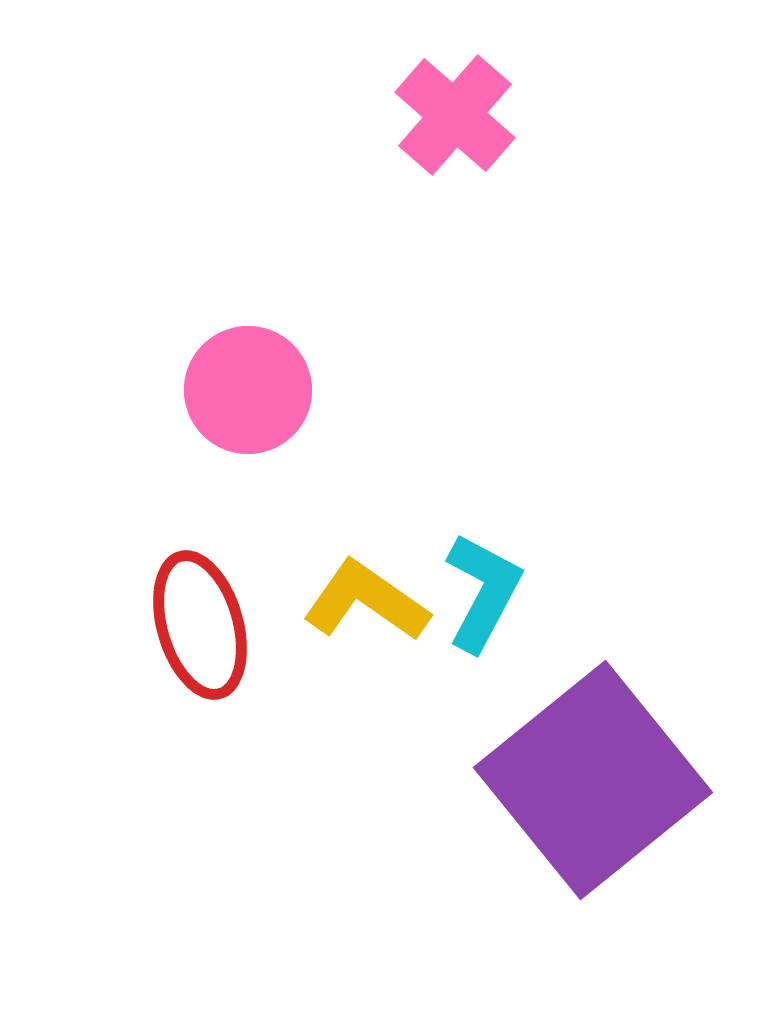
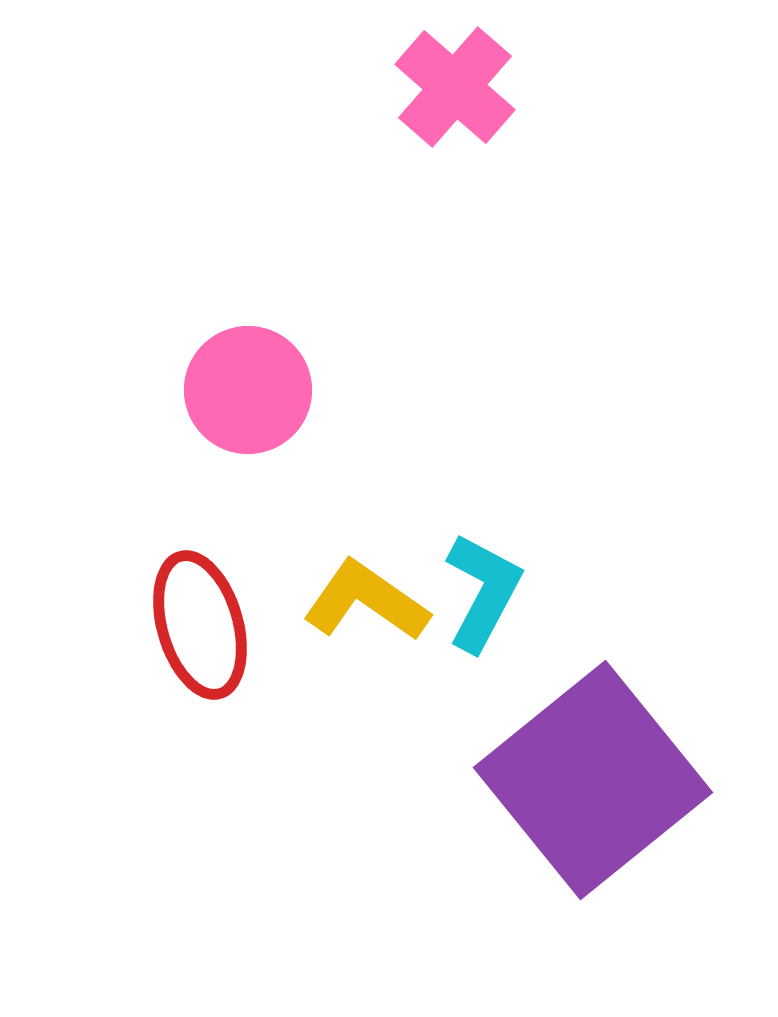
pink cross: moved 28 px up
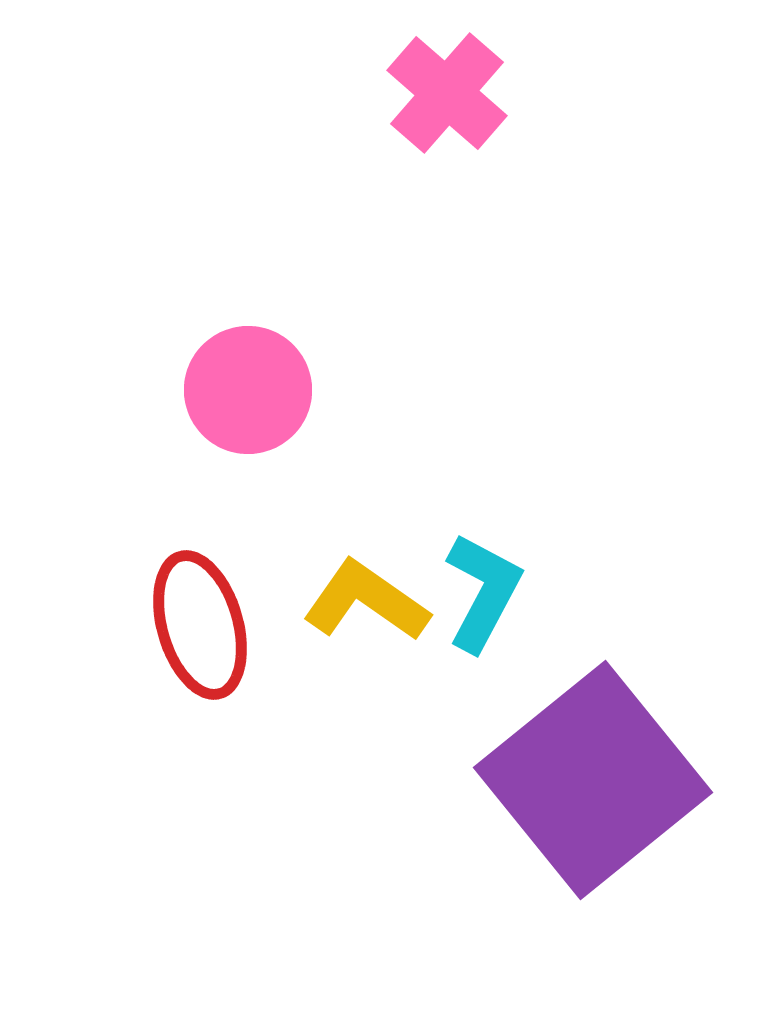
pink cross: moved 8 px left, 6 px down
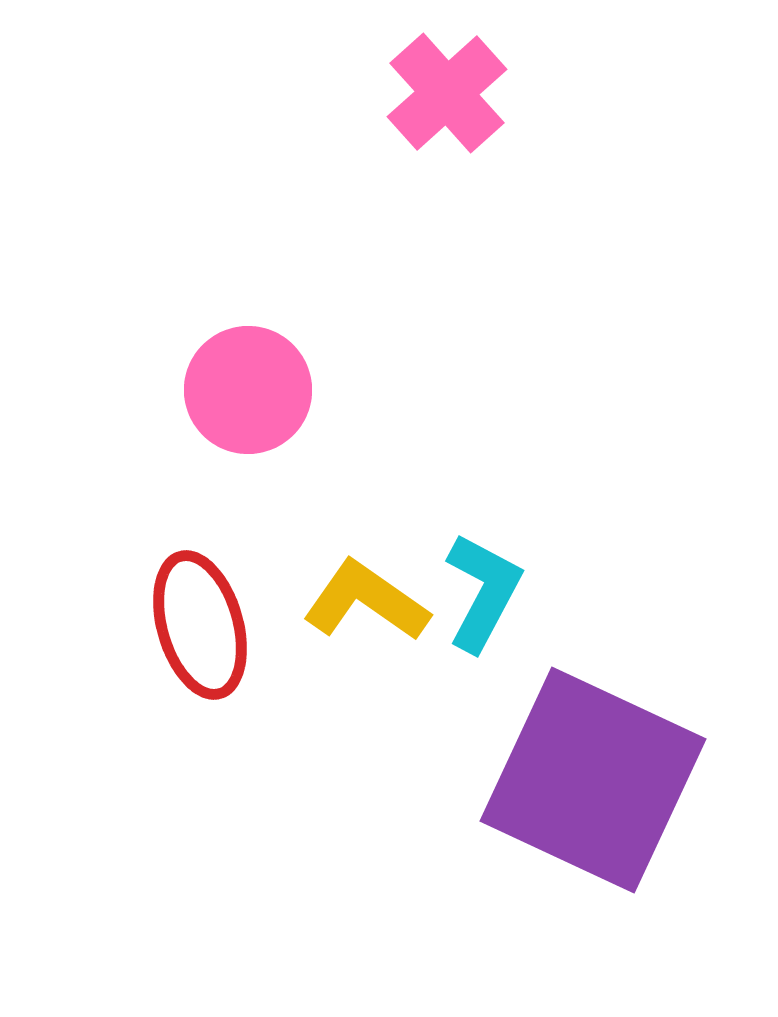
pink cross: rotated 7 degrees clockwise
purple square: rotated 26 degrees counterclockwise
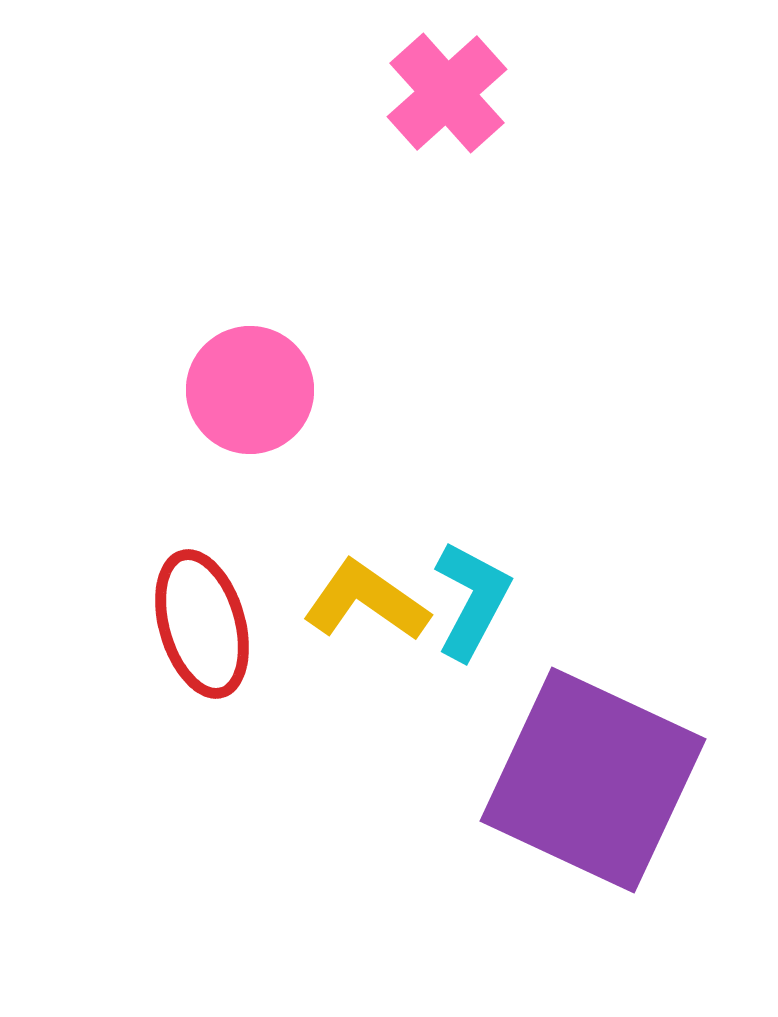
pink circle: moved 2 px right
cyan L-shape: moved 11 px left, 8 px down
red ellipse: moved 2 px right, 1 px up
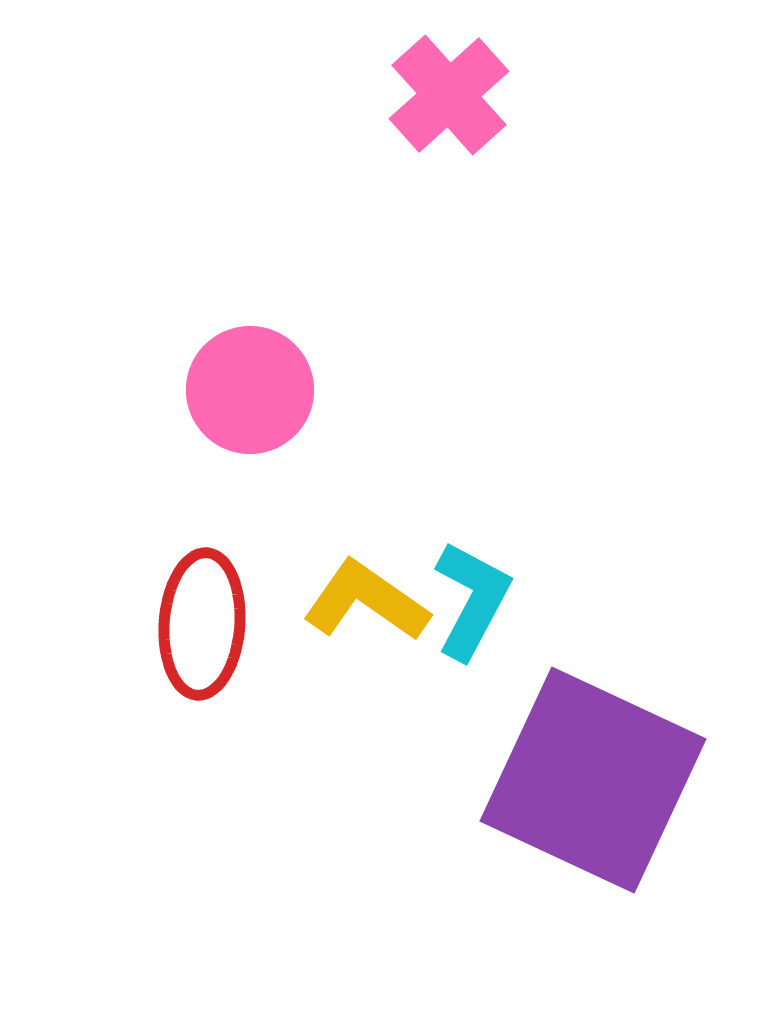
pink cross: moved 2 px right, 2 px down
red ellipse: rotated 20 degrees clockwise
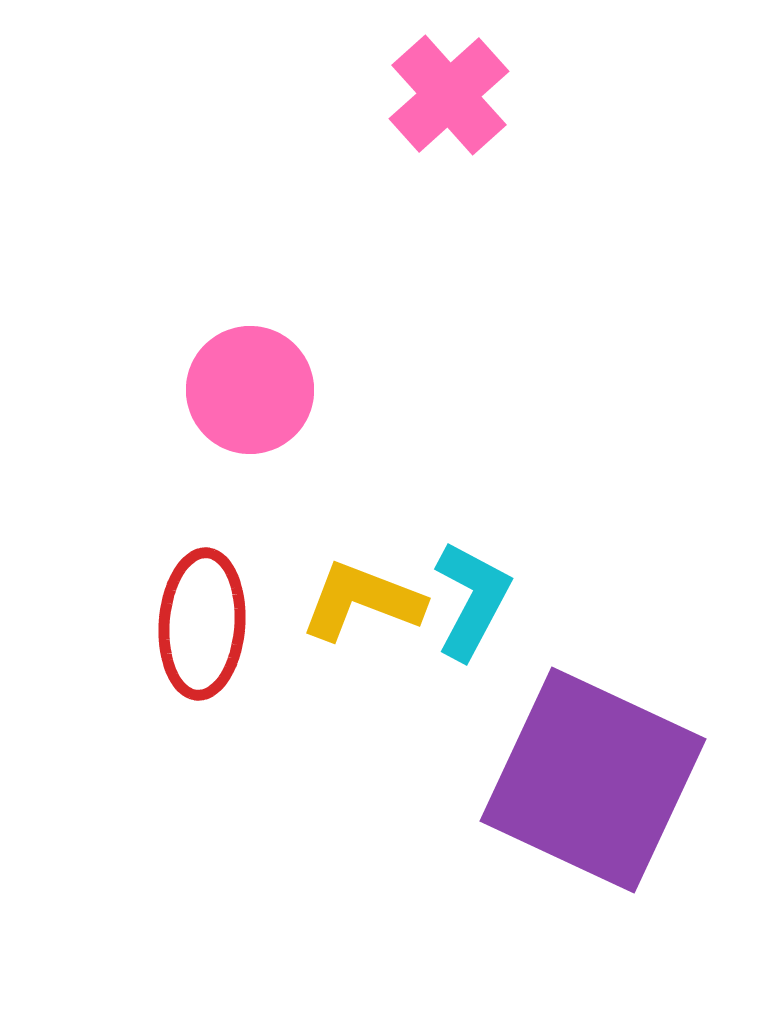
yellow L-shape: moved 4 px left; rotated 14 degrees counterclockwise
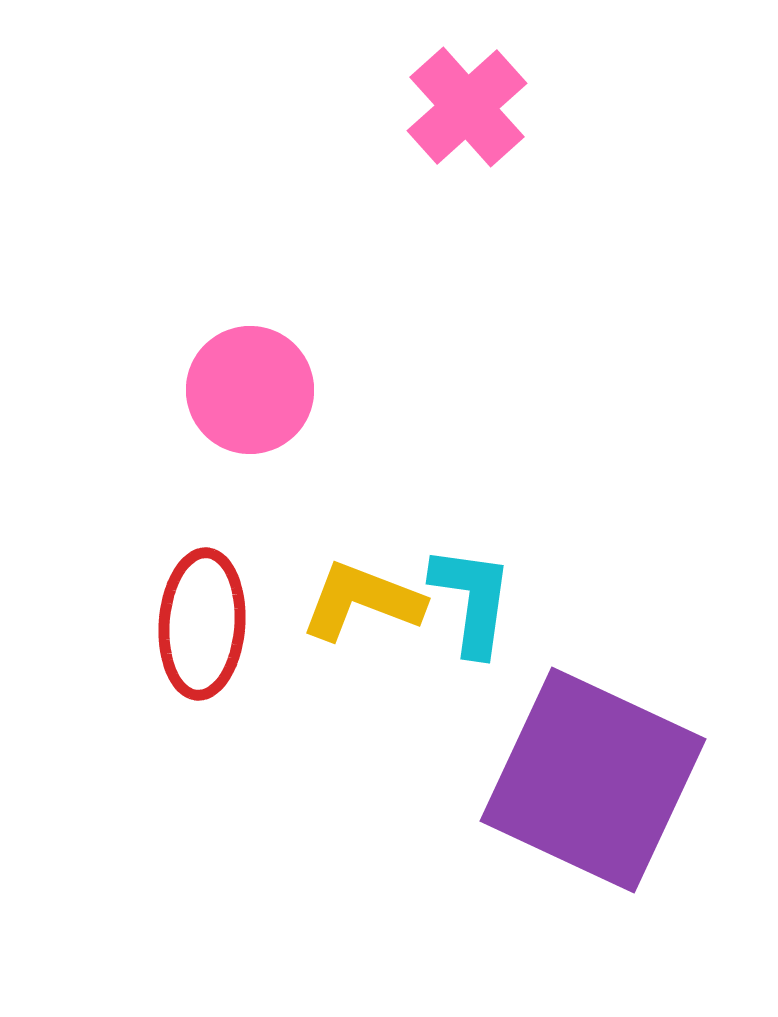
pink cross: moved 18 px right, 12 px down
cyan L-shape: rotated 20 degrees counterclockwise
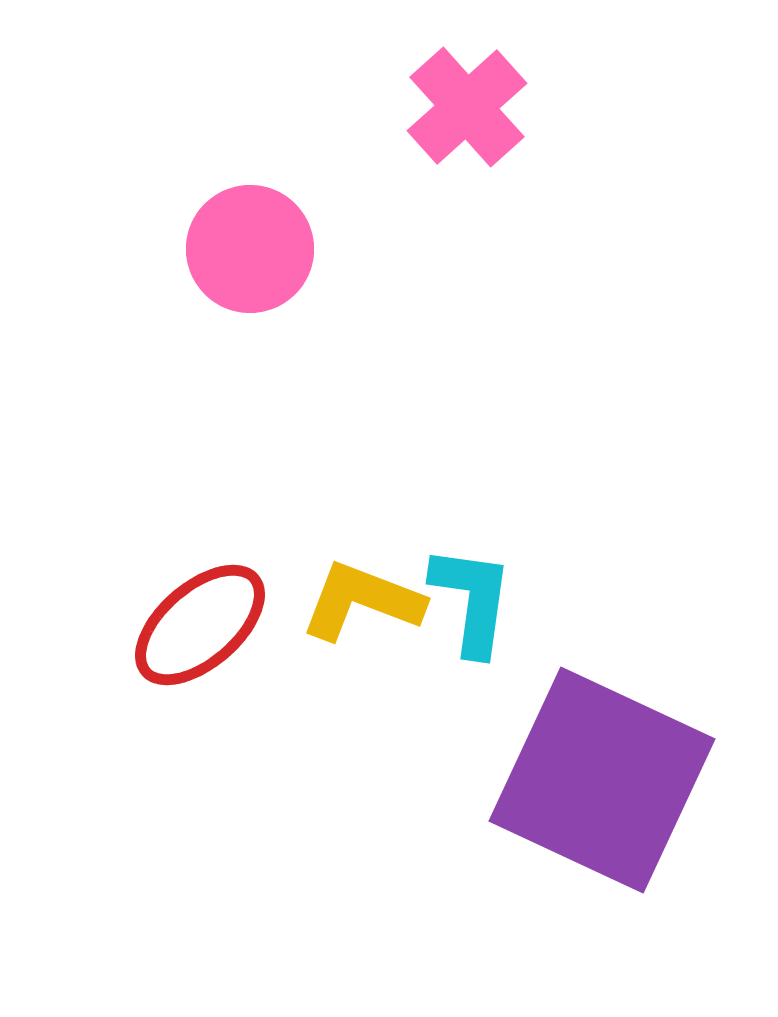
pink circle: moved 141 px up
red ellipse: moved 2 px left, 1 px down; rotated 45 degrees clockwise
purple square: moved 9 px right
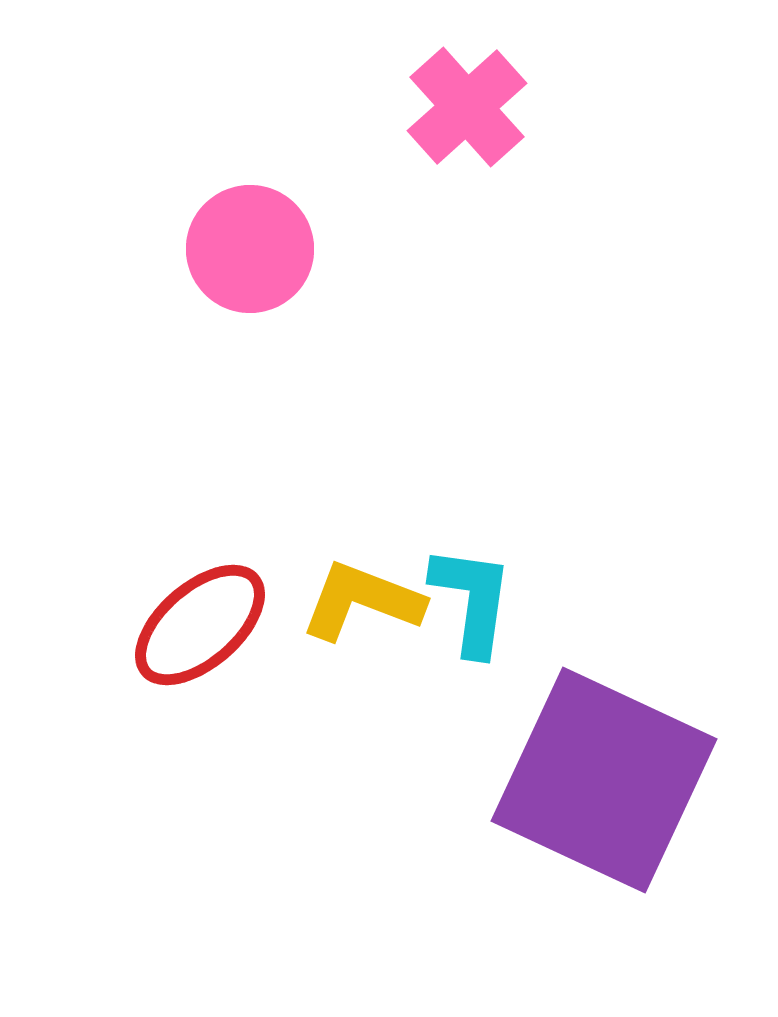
purple square: moved 2 px right
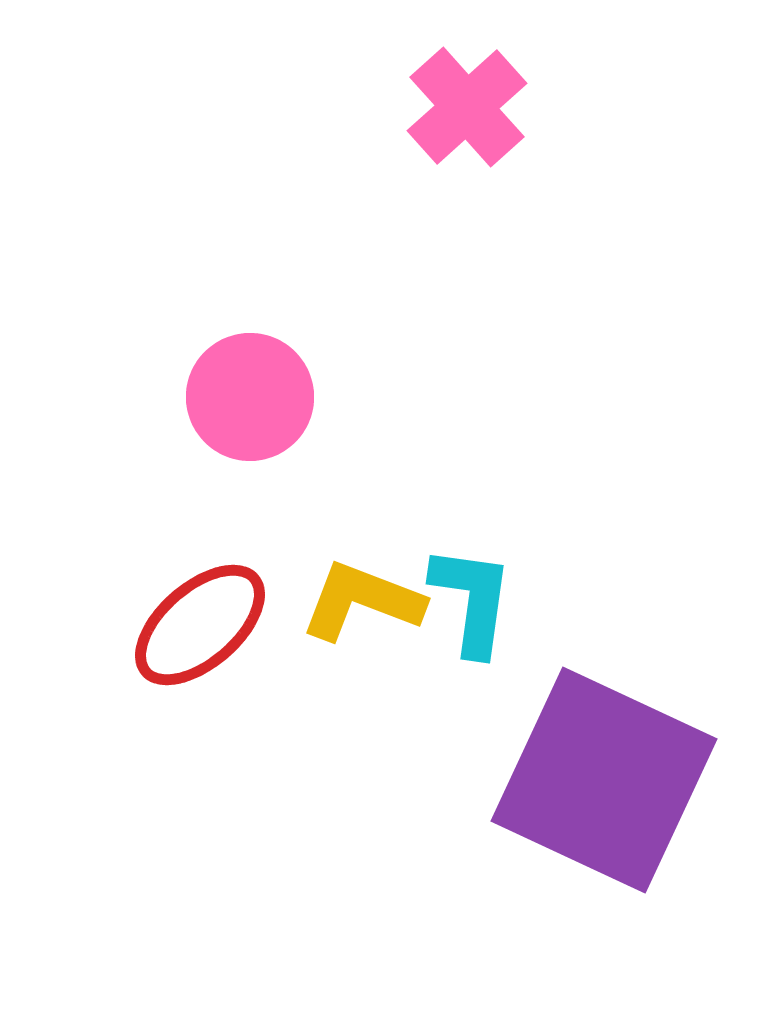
pink circle: moved 148 px down
